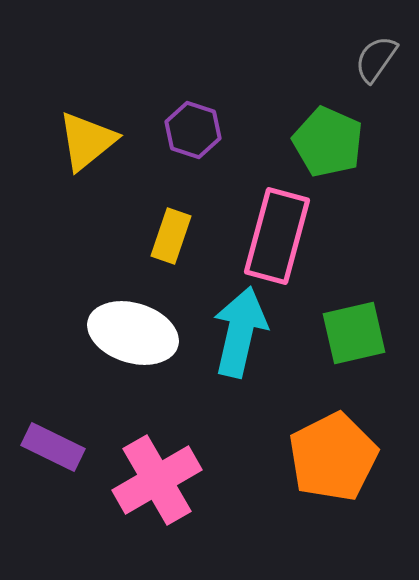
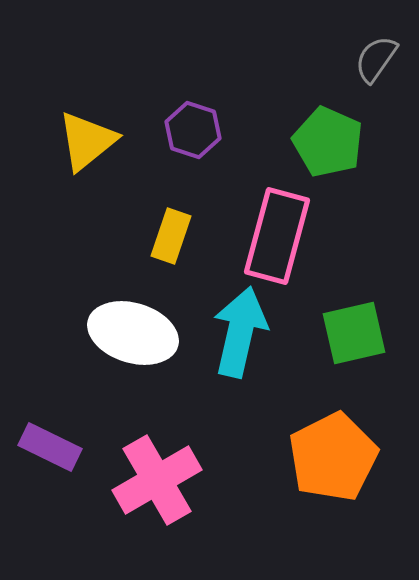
purple rectangle: moved 3 px left
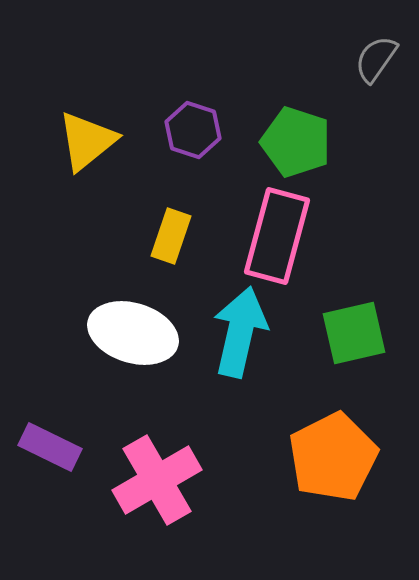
green pentagon: moved 32 px left; rotated 6 degrees counterclockwise
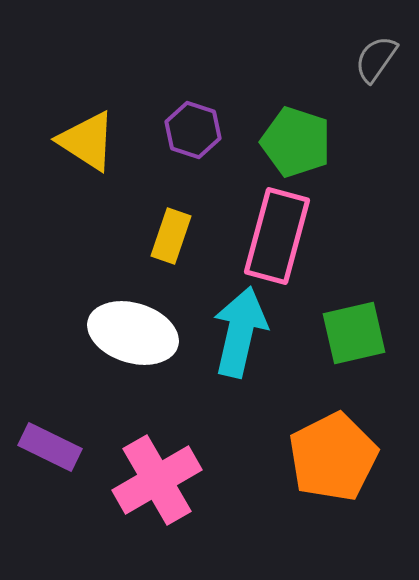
yellow triangle: rotated 48 degrees counterclockwise
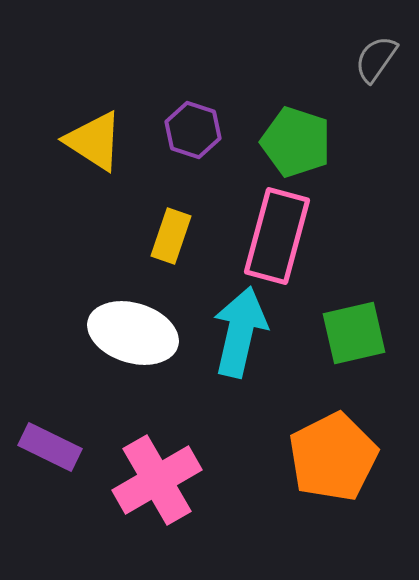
yellow triangle: moved 7 px right
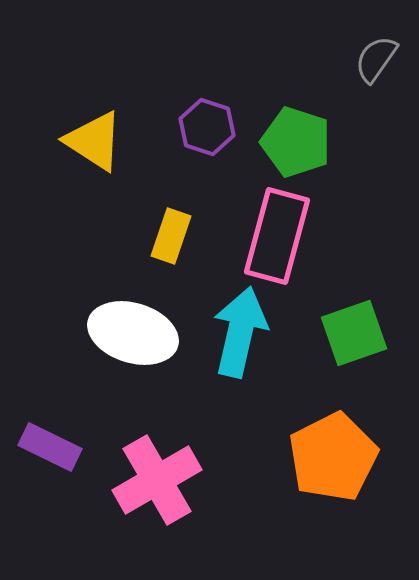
purple hexagon: moved 14 px right, 3 px up
green square: rotated 6 degrees counterclockwise
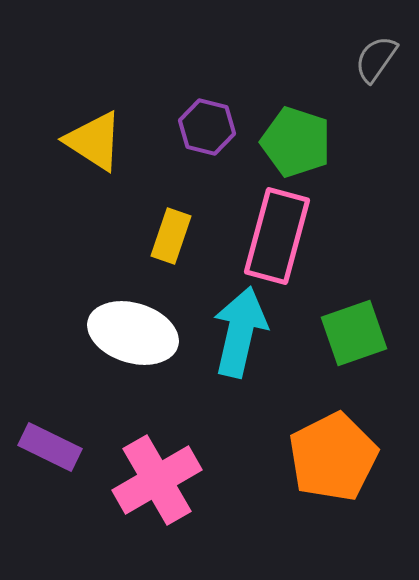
purple hexagon: rotated 4 degrees counterclockwise
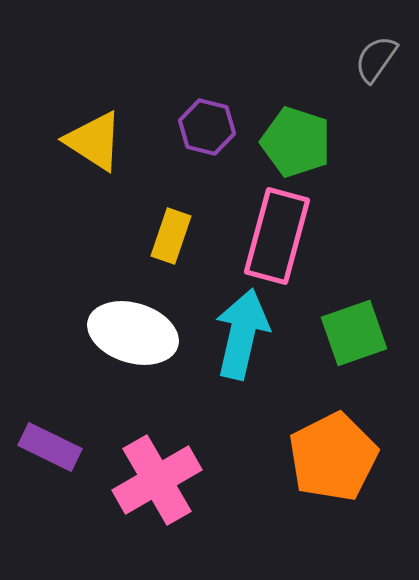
cyan arrow: moved 2 px right, 2 px down
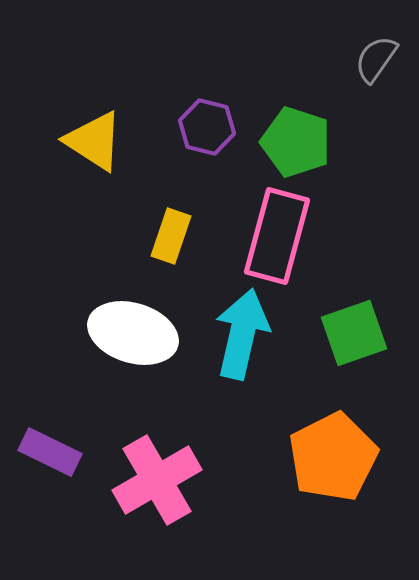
purple rectangle: moved 5 px down
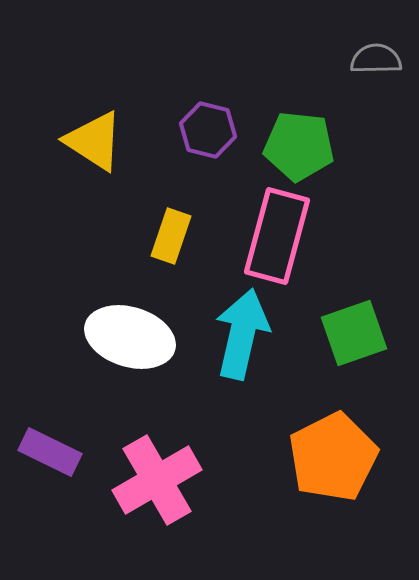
gray semicircle: rotated 54 degrees clockwise
purple hexagon: moved 1 px right, 3 px down
green pentagon: moved 3 px right, 4 px down; rotated 12 degrees counterclockwise
white ellipse: moved 3 px left, 4 px down
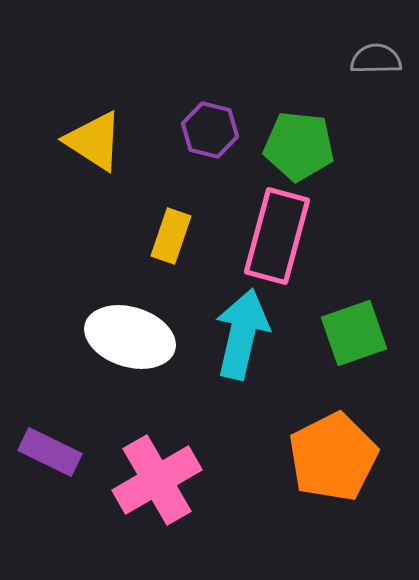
purple hexagon: moved 2 px right
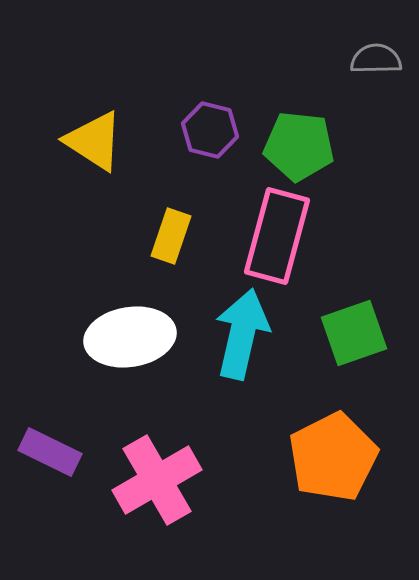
white ellipse: rotated 26 degrees counterclockwise
